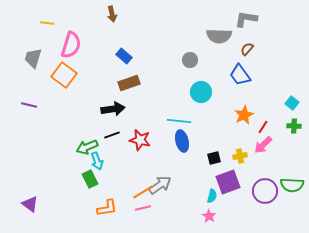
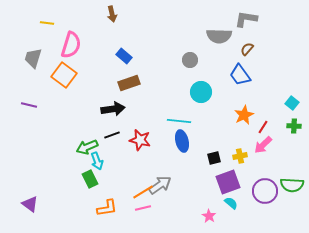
cyan semicircle: moved 19 px right, 7 px down; rotated 64 degrees counterclockwise
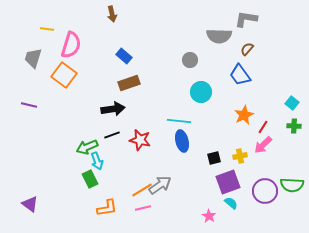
yellow line: moved 6 px down
orange line: moved 1 px left, 2 px up
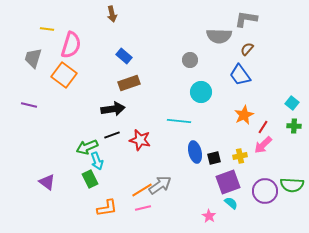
blue ellipse: moved 13 px right, 11 px down
purple triangle: moved 17 px right, 22 px up
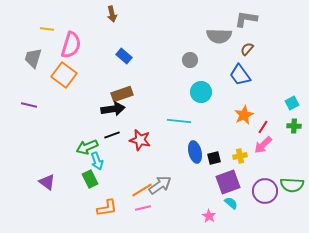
brown rectangle: moved 7 px left, 11 px down
cyan square: rotated 24 degrees clockwise
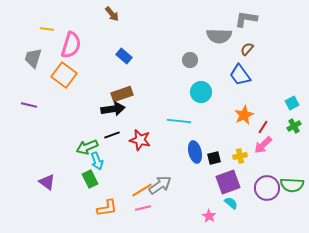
brown arrow: rotated 28 degrees counterclockwise
green cross: rotated 32 degrees counterclockwise
purple circle: moved 2 px right, 3 px up
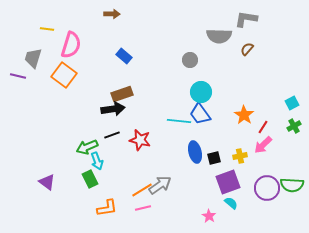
brown arrow: rotated 49 degrees counterclockwise
blue trapezoid: moved 40 px left, 39 px down
purple line: moved 11 px left, 29 px up
orange star: rotated 12 degrees counterclockwise
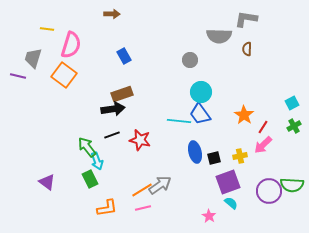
brown semicircle: rotated 40 degrees counterclockwise
blue rectangle: rotated 21 degrees clockwise
green arrow: rotated 75 degrees clockwise
purple circle: moved 2 px right, 3 px down
